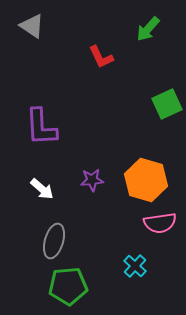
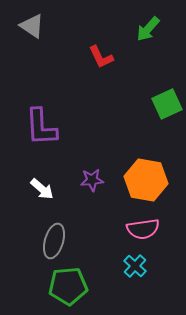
orange hexagon: rotated 6 degrees counterclockwise
pink semicircle: moved 17 px left, 6 px down
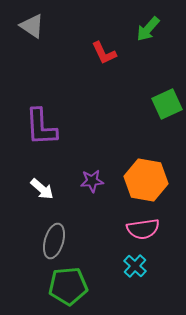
red L-shape: moved 3 px right, 4 px up
purple star: moved 1 px down
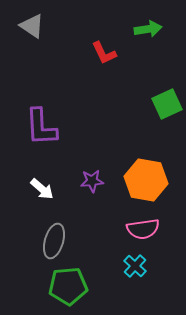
green arrow: rotated 140 degrees counterclockwise
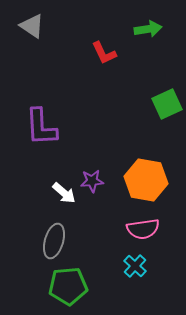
white arrow: moved 22 px right, 4 px down
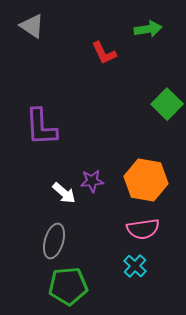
green square: rotated 20 degrees counterclockwise
